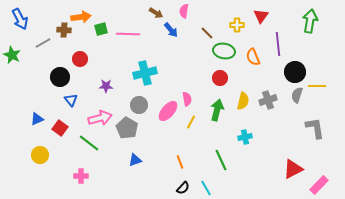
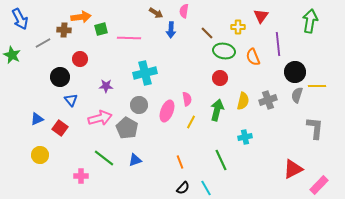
yellow cross at (237, 25): moved 1 px right, 2 px down
blue arrow at (171, 30): rotated 42 degrees clockwise
pink line at (128, 34): moved 1 px right, 4 px down
pink ellipse at (168, 111): moved 1 px left; rotated 20 degrees counterclockwise
gray L-shape at (315, 128): rotated 15 degrees clockwise
green line at (89, 143): moved 15 px right, 15 px down
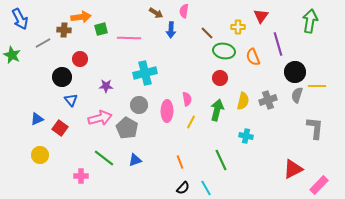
purple line at (278, 44): rotated 10 degrees counterclockwise
black circle at (60, 77): moved 2 px right
pink ellipse at (167, 111): rotated 20 degrees counterclockwise
cyan cross at (245, 137): moved 1 px right, 1 px up; rotated 24 degrees clockwise
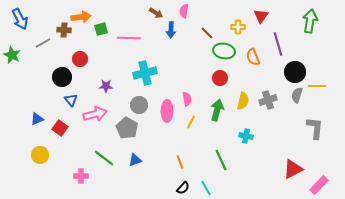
pink arrow at (100, 118): moved 5 px left, 4 px up
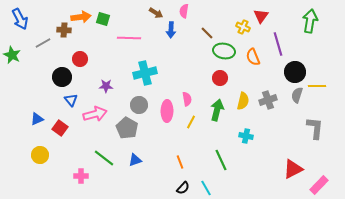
yellow cross at (238, 27): moved 5 px right; rotated 24 degrees clockwise
green square at (101, 29): moved 2 px right, 10 px up; rotated 32 degrees clockwise
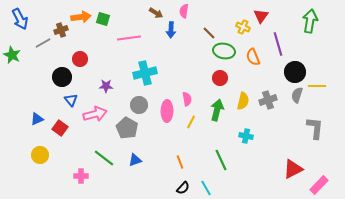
brown cross at (64, 30): moved 3 px left; rotated 24 degrees counterclockwise
brown line at (207, 33): moved 2 px right
pink line at (129, 38): rotated 10 degrees counterclockwise
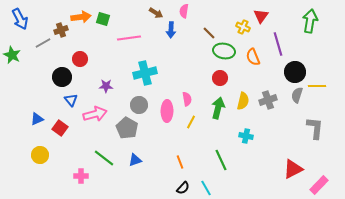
green arrow at (217, 110): moved 1 px right, 2 px up
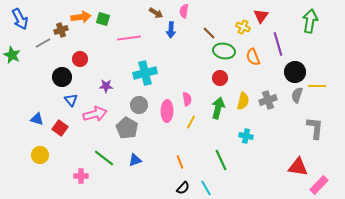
blue triangle at (37, 119): rotated 40 degrees clockwise
red triangle at (293, 169): moved 5 px right, 2 px up; rotated 35 degrees clockwise
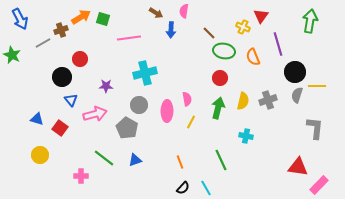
orange arrow at (81, 17): rotated 24 degrees counterclockwise
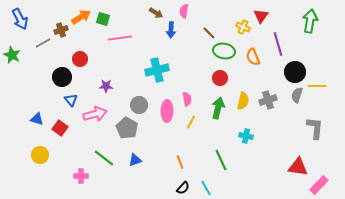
pink line at (129, 38): moved 9 px left
cyan cross at (145, 73): moved 12 px right, 3 px up
